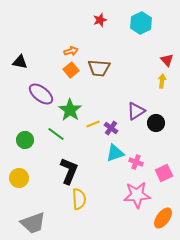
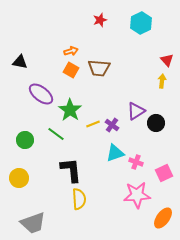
orange square: rotated 21 degrees counterclockwise
purple cross: moved 1 px right, 3 px up
black L-shape: moved 2 px right, 1 px up; rotated 28 degrees counterclockwise
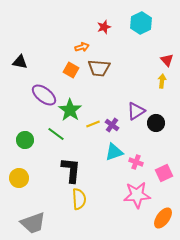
red star: moved 4 px right, 7 px down
orange arrow: moved 11 px right, 4 px up
purple ellipse: moved 3 px right, 1 px down
cyan triangle: moved 1 px left, 1 px up
black L-shape: rotated 12 degrees clockwise
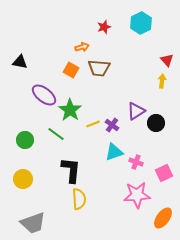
yellow circle: moved 4 px right, 1 px down
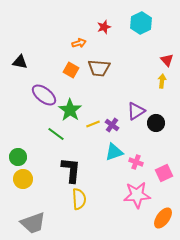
orange arrow: moved 3 px left, 4 px up
green circle: moved 7 px left, 17 px down
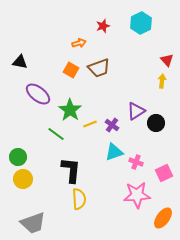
red star: moved 1 px left, 1 px up
brown trapezoid: rotated 25 degrees counterclockwise
purple ellipse: moved 6 px left, 1 px up
yellow line: moved 3 px left
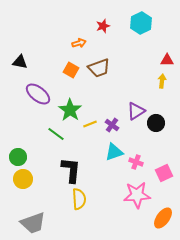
red triangle: rotated 48 degrees counterclockwise
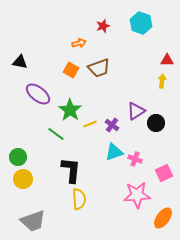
cyan hexagon: rotated 15 degrees counterclockwise
pink cross: moved 1 px left, 3 px up
gray trapezoid: moved 2 px up
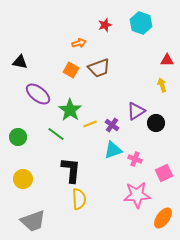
red star: moved 2 px right, 1 px up
yellow arrow: moved 4 px down; rotated 24 degrees counterclockwise
cyan triangle: moved 1 px left, 2 px up
green circle: moved 20 px up
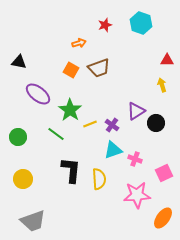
black triangle: moved 1 px left
yellow semicircle: moved 20 px right, 20 px up
